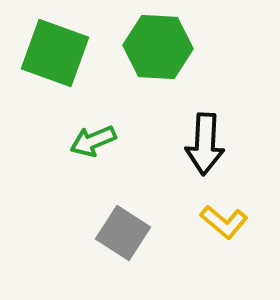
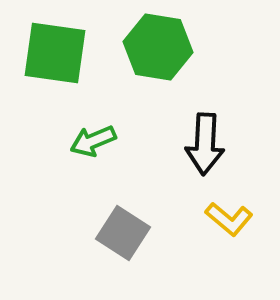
green hexagon: rotated 6 degrees clockwise
green square: rotated 12 degrees counterclockwise
yellow L-shape: moved 5 px right, 3 px up
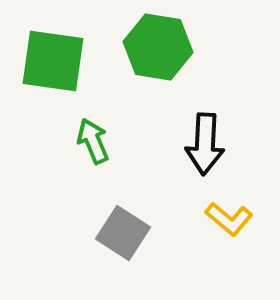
green square: moved 2 px left, 8 px down
green arrow: rotated 90 degrees clockwise
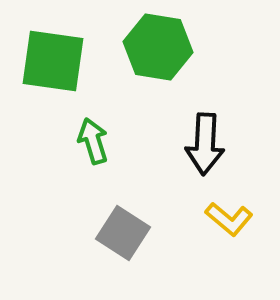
green arrow: rotated 6 degrees clockwise
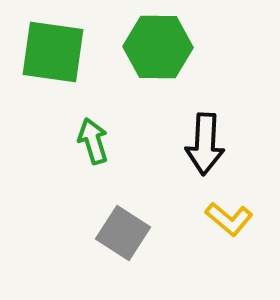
green hexagon: rotated 8 degrees counterclockwise
green square: moved 9 px up
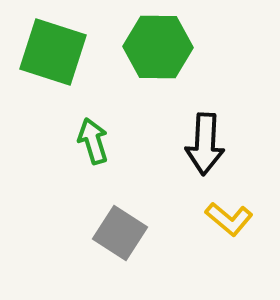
green square: rotated 10 degrees clockwise
gray square: moved 3 px left
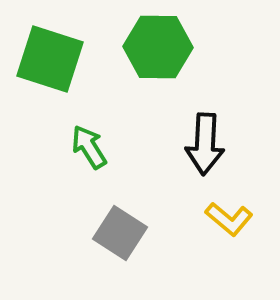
green square: moved 3 px left, 7 px down
green arrow: moved 4 px left, 6 px down; rotated 15 degrees counterclockwise
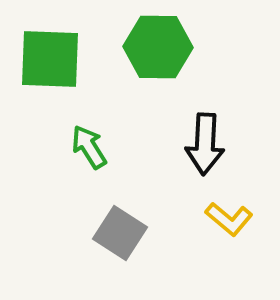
green square: rotated 16 degrees counterclockwise
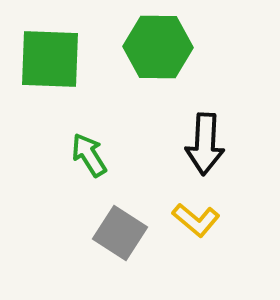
green arrow: moved 8 px down
yellow L-shape: moved 33 px left, 1 px down
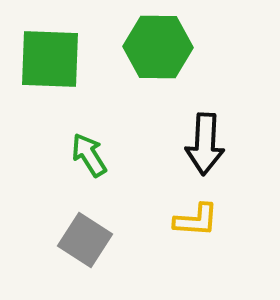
yellow L-shape: rotated 36 degrees counterclockwise
gray square: moved 35 px left, 7 px down
